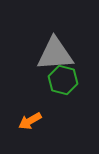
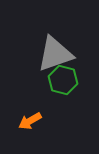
gray triangle: rotated 15 degrees counterclockwise
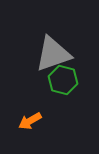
gray triangle: moved 2 px left
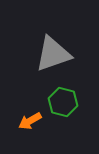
green hexagon: moved 22 px down
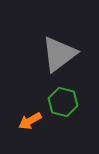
gray triangle: moved 6 px right; rotated 18 degrees counterclockwise
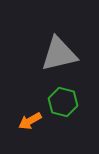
gray triangle: rotated 24 degrees clockwise
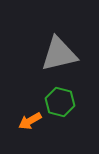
green hexagon: moved 3 px left
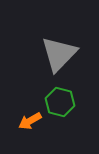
gray triangle: rotated 33 degrees counterclockwise
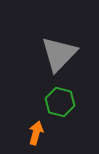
orange arrow: moved 6 px right, 12 px down; rotated 135 degrees clockwise
